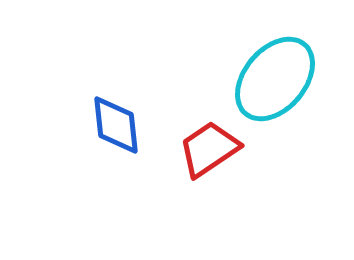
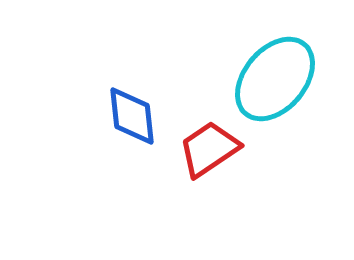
blue diamond: moved 16 px right, 9 px up
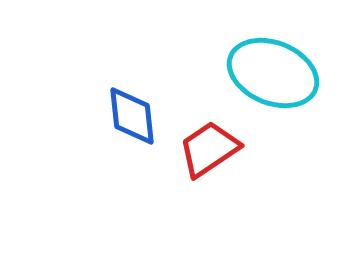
cyan ellipse: moved 2 px left, 6 px up; rotated 72 degrees clockwise
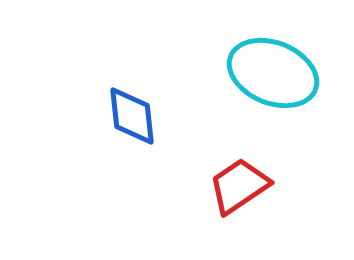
red trapezoid: moved 30 px right, 37 px down
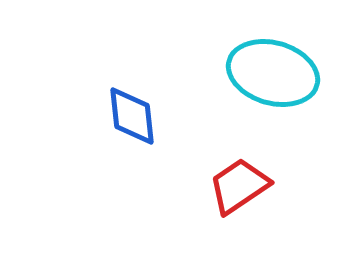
cyan ellipse: rotated 6 degrees counterclockwise
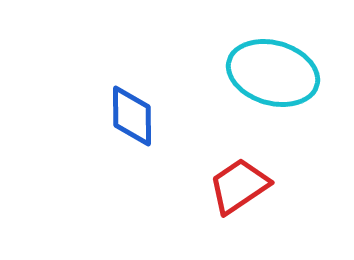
blue diamond: rotated 6 degrees clockwise
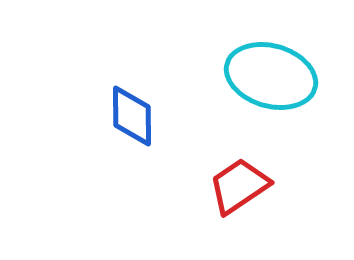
cyan ellipse: moved 2 px left, 3 px down
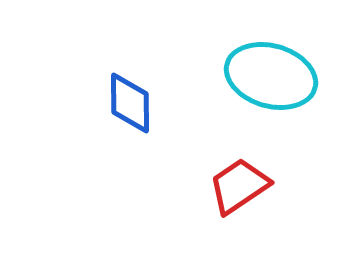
blue diamond: moved 2 px left, 13 px up
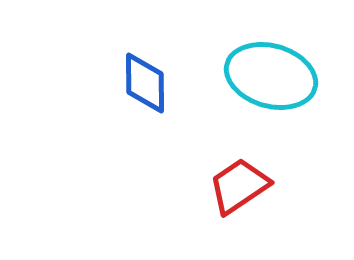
blue diamond: moved 15 px right, 20 px up
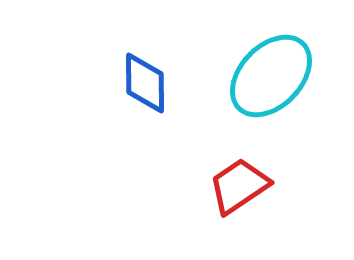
cyan ellipse: rotated 62 degrees counterclockwise
